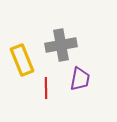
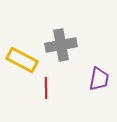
yellow rectangle: rotated 40 degrees counterclockwise
purple trapezoid: moved 19 px right
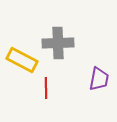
gray cross: moved 3 px left, 2 px up; rotated 8 degrees clockwise
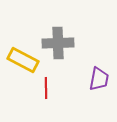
yellow rectangle: moved 1 px right
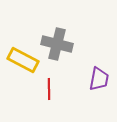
gray cross: moved 1 px left, 1 px down; rotated 16 degrees clockwise
red line: moved 3 px right, 1 px down
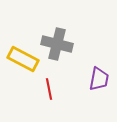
yellow rectangle: moved 1 px up
red line: rotated 10 degrees counterclockwise
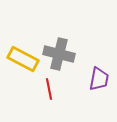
gray cross: moved 2 px right, 10 px down
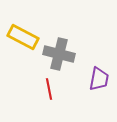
yellow rectangle: moved 22 px up
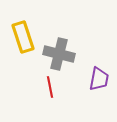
yellow rectangle: rotated 44 degrees clockwise
red line: moved 1 px right, 2 px up
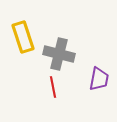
red line: moved 3 px right
